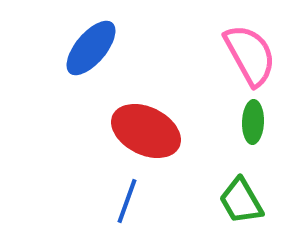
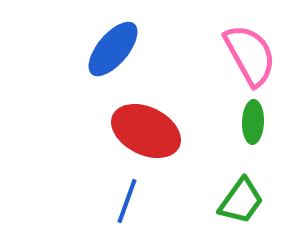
blue ellipse: moved 22 px right, 1 px down
green trapezoid: rotated 114 degrees counterclockwise
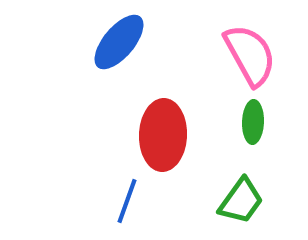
blue ellipse: moved 6 px right, 7 px up
red ellipse: moved 17 px right, 4 px down; rotated 66 degrees clockwise
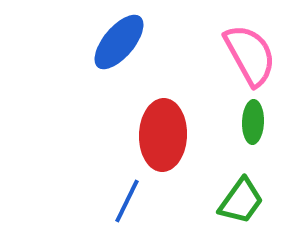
blue line: rotated 6 degrees clockwise
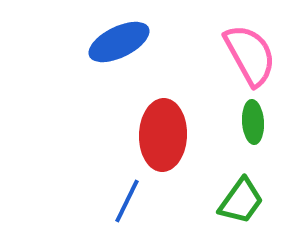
blue ellipse: rotated 24 degrees clockwise
green ellipse: rotated 6 degrees counterclockwise
